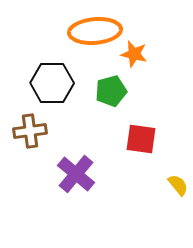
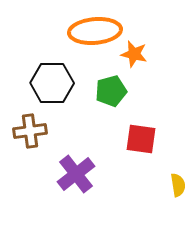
purple cross: rotated 12 degrees clockwise
yellow semicircle: rotated 30 degrees clockwise
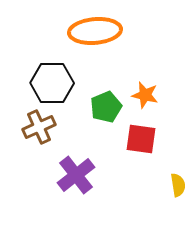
orange star: moved 11 px right, 41 px down
green pentagon: moved 5 px left, 16 px down; rotated 8 degrees counterclockwise
brown cross: moved 9 px right, 4 px up; rotated 16 degrees counterclockwise
purple cross: moved 1 px down
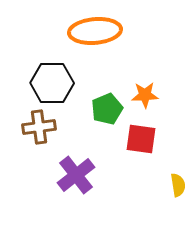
orange star: rotated 16 degrees counterclockwise
green pentagon: moved 1 px right, 2 px down
brown cross: rotated 16 degrees clockwise
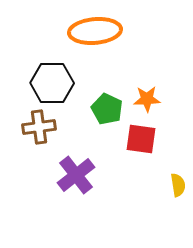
orange star: moved 2 px right, 4 px down
green pentagon: rotated 24 degrees counterclockwise
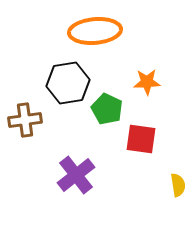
black hexagon: moved 16 px right; rotated 9 degrees counterclockwise
orange star: moved 17 px up
brown cross: moved 14 px left, 7 px up
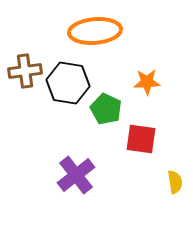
black hexagon: rotated 18 degrees clockwise
green pentagon: moved 1 px left
brown cross: moved 49 px up
yellow semicircle: moved 3 px left, 3 px up
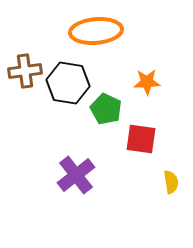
orange ellipse: moved 1 px right
yellow semicircle: moved 4 px left
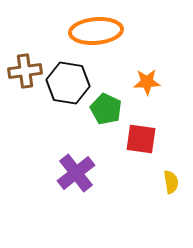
purple cross: moved 2 px up
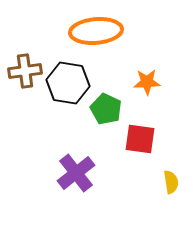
red square: moved 1 px left
